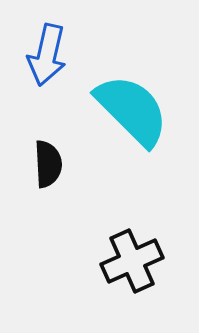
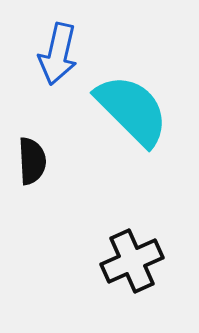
blue arrow: moved 11 px right, 1 px up
black semicircle: moved 16 px left, 3 px up
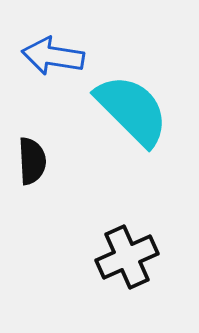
blue arrow: moved 5 px left, 2 px down; rotated 86 degrees clockwise
black cross: moved 5 px left, 4 px up
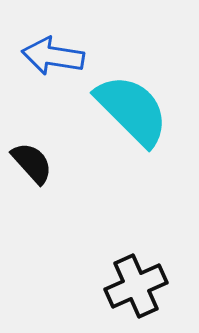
black semicircle: moved 2 px down; rotated 39 degrees counterclockwise
black cross: moved 9 px right, 29 px down
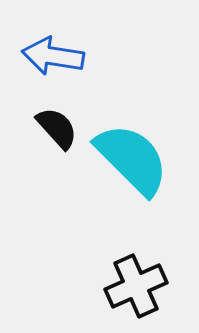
cyan semicircle: moved 49 px down
black semicircle: moved 25 px right, 35 px up
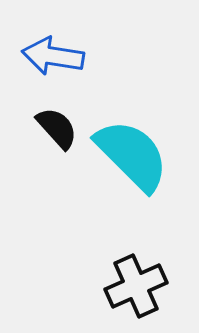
cyan semicircle: moved 4 px up
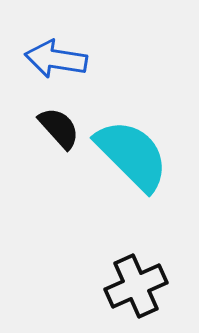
blue arrow: moved 3 px right, 3 px down
black semicircle: moved 2 px right
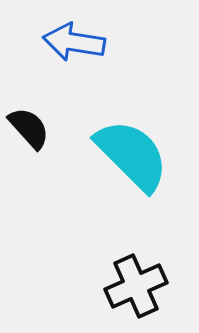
blue arrow: moved 18 px right, 17 px up
black semicircle: moved 30 px left
